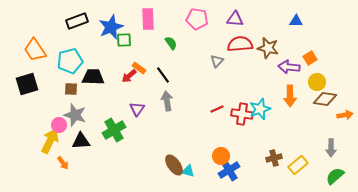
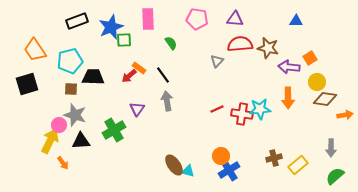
orange arrow at (290, 96): moved 2 px left, 2 px down
cyan star at (260, 109): rotated 15 degrees clockwise
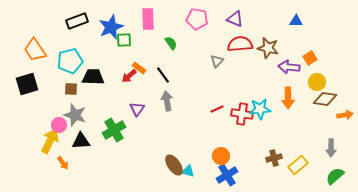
purple triangle at (235, 19): rotated 18 degrees clockwise
blue cross at (229, 170): moved 2 px left, 5 px down
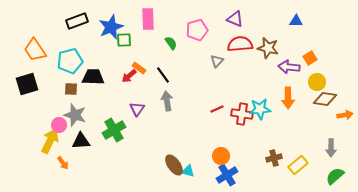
pink pentagon at (197, 19): moved 11 px down; rotated 25 degrees counterclockwise
